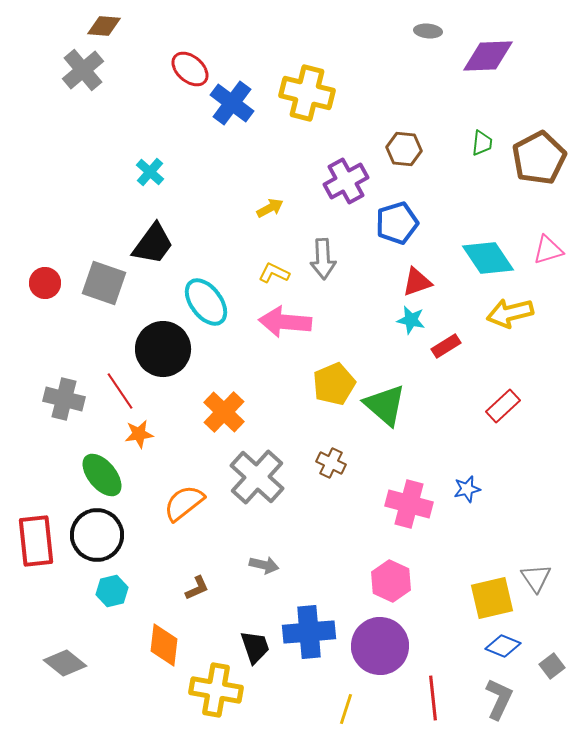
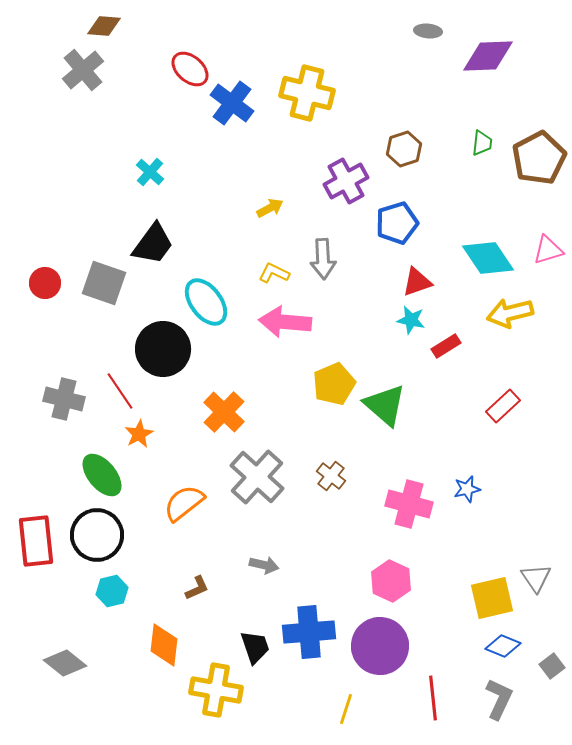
brown hexagon at (404, 149): rotated 24 degrees counterclockwise
orange star at (139, 434): rotated 20 degrees counterclockwise
brown cross at (331, 463): moved 13 px down; rotated 12 degrees clockwise
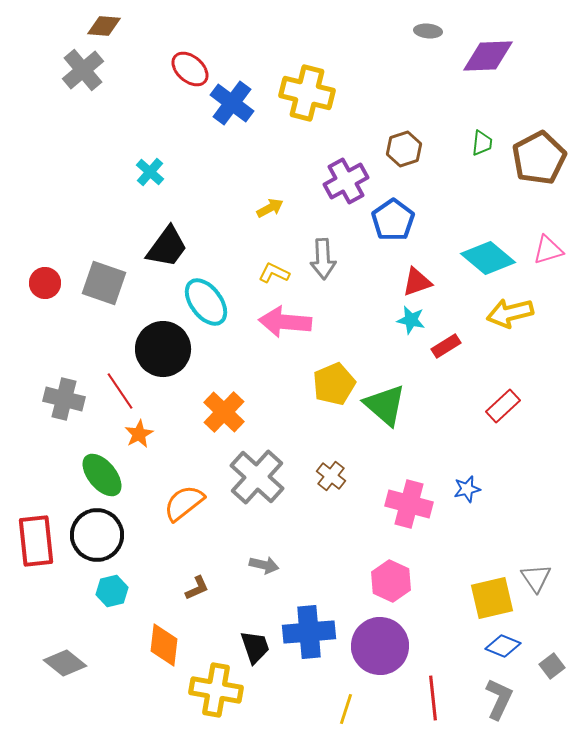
blue pentagon at (397, 223): moved 4 px left, 3 px up; rotated 18 degrees counterclockwise
black trapezoid at (153, 244): moved 14 px right, 3 px down
cyan diamond at (488, 258): rotated 16 degrees counterclockwise
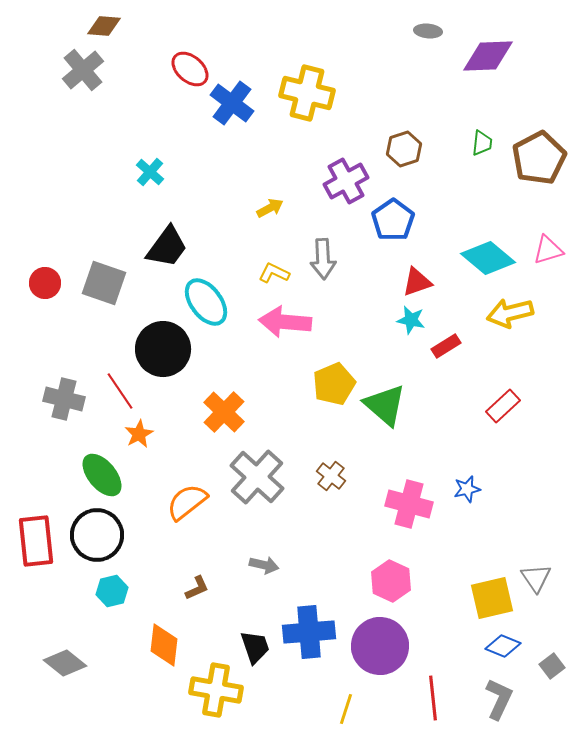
orange semicircle at (184, 503): moved 3 px right, 1 px up
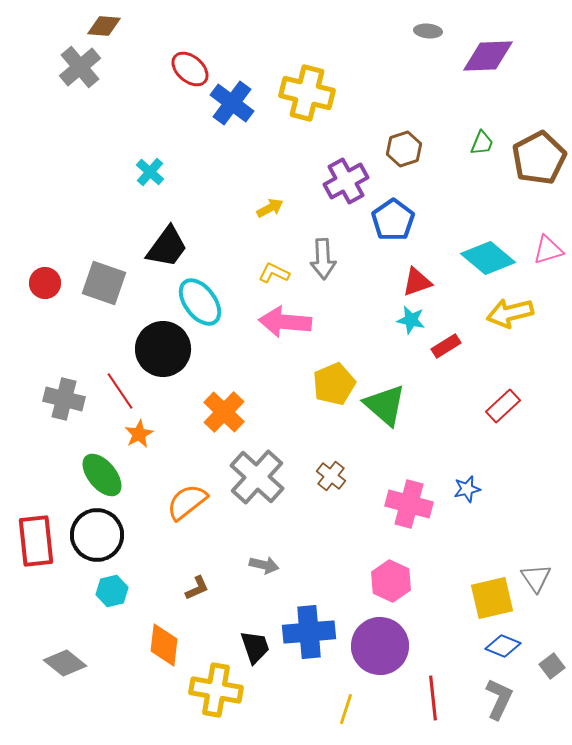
gray cross at (83, 70): moved 3 px left, 3 px up
green trapezoid at (482, 143): rotated 16 degrees clockwise
cyan ellipse at (206, 302): moved 6 px left
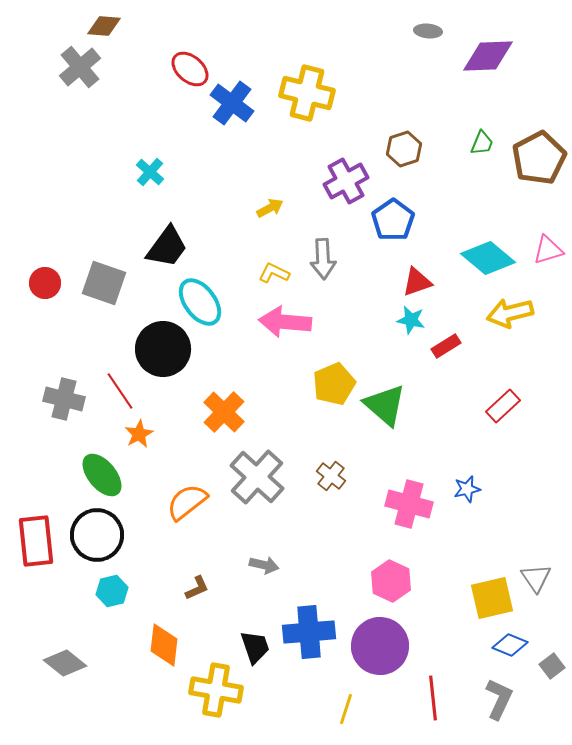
blue diamond at (503, 646): moved 7 px right, 1 px up
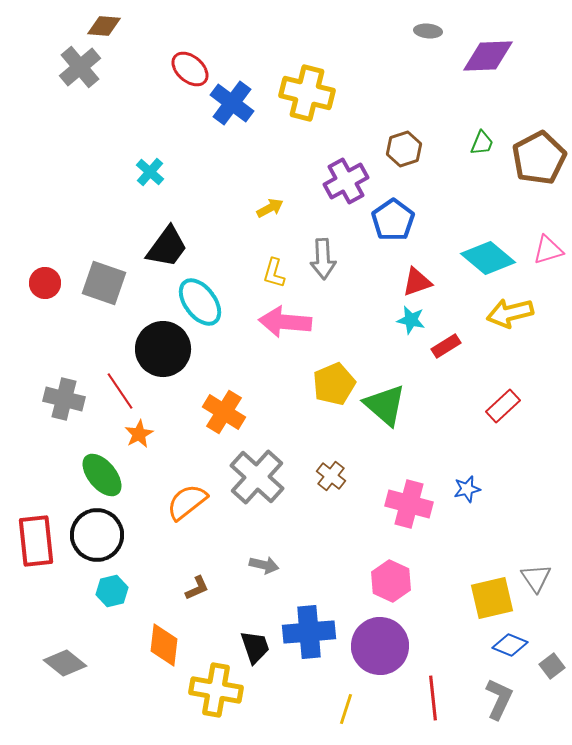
yellow L-shape at (274, 273): rotated 100 degrees counterclockwise
orange cross at (224, 412): rotated 12 degrees counterclockwise
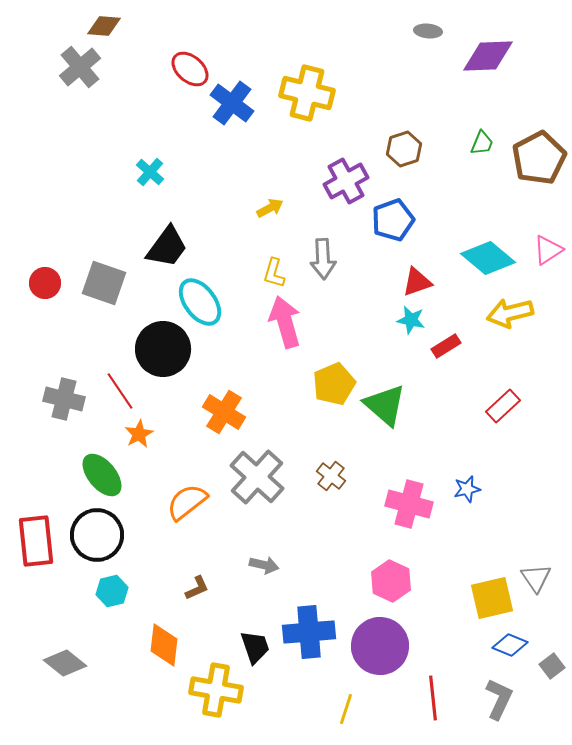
blue pentagon at (393, 220): rotated 15 degrees clockwise
pink triangle at (548, 250): rotated 16 degrees counterclockwise
pink arrow at (285, 322): rotated 69 degrees clockwise
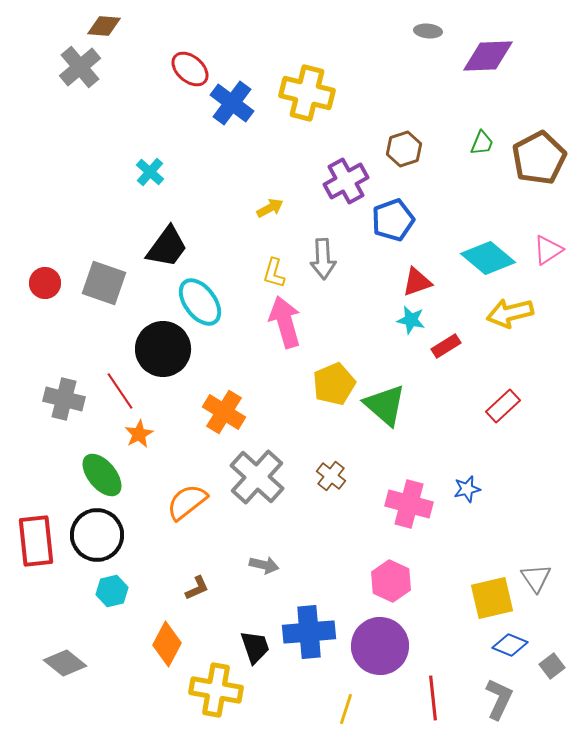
orange diamond at (164, 645): moved 3 px right, 1 px up; rotated 21 degrees clockwise
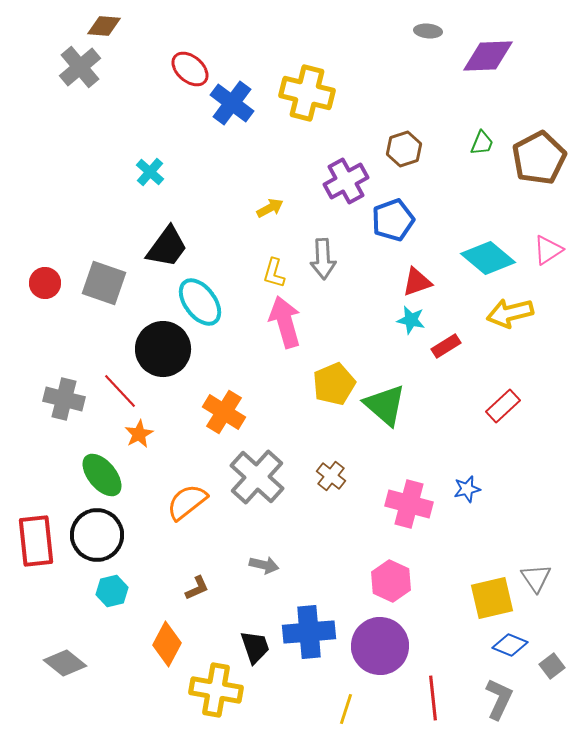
red line at (120, 391): rotated 9 degrees counterclockwise
